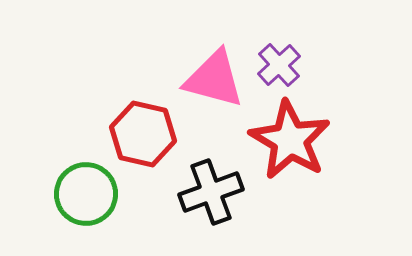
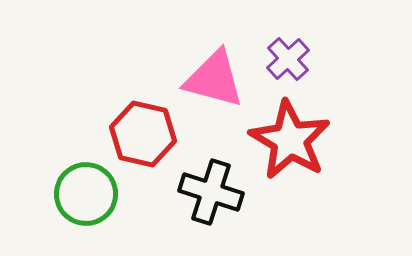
purple cross: moved 9 px right, 6 px up
black cross: rotated 38 degrees clockwise
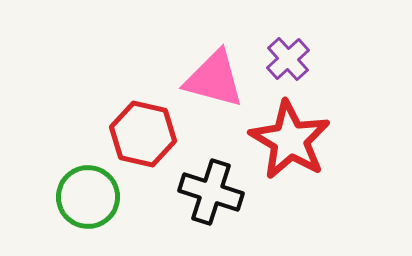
green circle: moved 2 px right, 3 px down
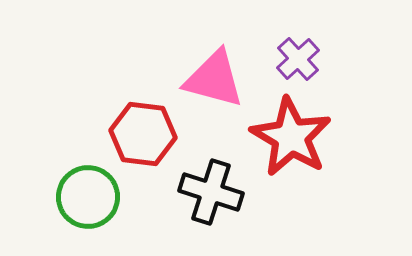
purple cross: moved 10 px right
red hexagon: rotated 6 degrees counterclockwise
red star: moved 1 px right, 3 px up
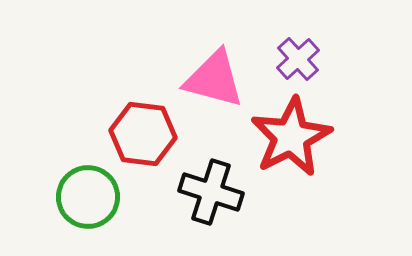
red star: rotated 14 degrees clockwise
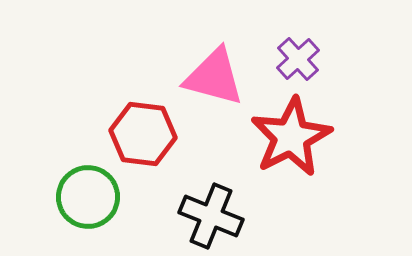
pink triangle: moved 2 px up
black cross: moved 24 px down; rotated 4 degrees clockwise
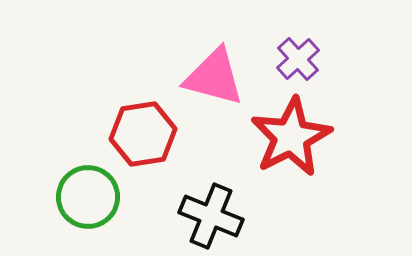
red hexagon: rotated 16 degrees counterclockwise
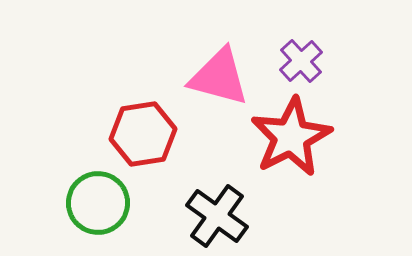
purple cross: moved 3 px right, 2 px down
pink triangle: moved 5 px right
green circle: moved 10 px right, 6 px down
black cross: moved 6 px right; rotated 14 degrees clockwise
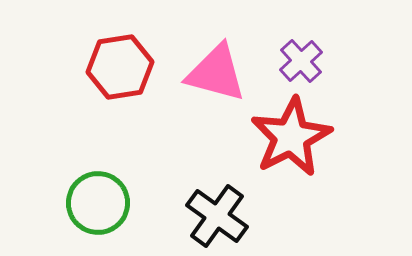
pink triangle: moved 3 px left, 4 px up
red hexagon: moved 23 px left, 67 px up
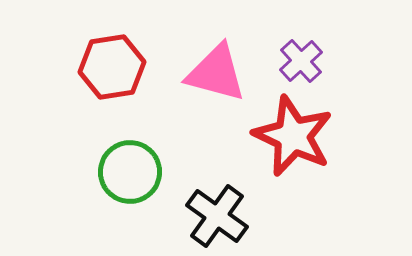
red hexagon: moved 8 px left
red star: moved 2 px right, 1 px up; rotated 20 degrees counterclockwise
green circle: moved 32 px right, 31 px up
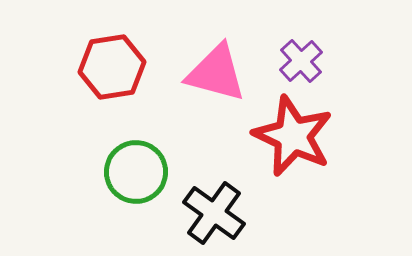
green circle: moved 6 px right
black cross: moved 3 px left, 3 px up
